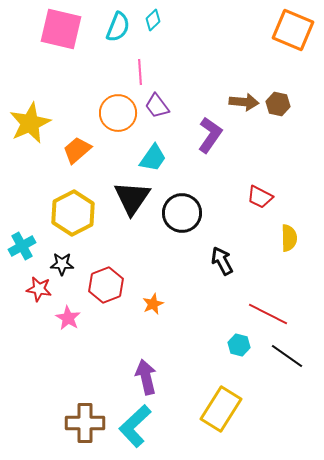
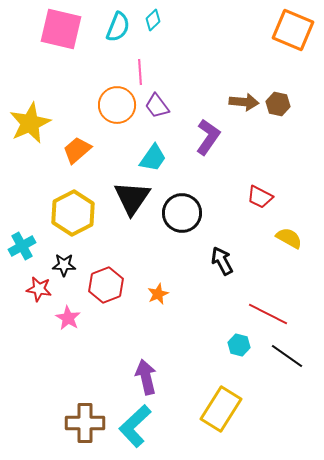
orange circle: moved 1 px left, 8 px up
purple L-shape: moved 2 px left, 2 px down
yellow semicircle: rotated 60 degrees counterclockwise
black star: moved 2 px right, 1 px down
orange star: moved 5 px right, 10 px up
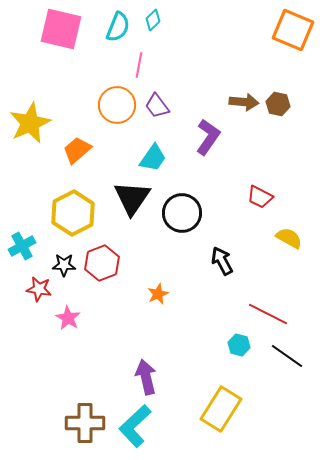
pink line: moved 1 px left, 7 px up; rotated 15 degrees clockwise
red hexagon: moved 4 px left, 22 px up
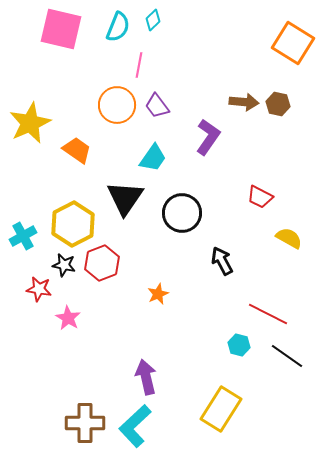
orange square: moved 13 px down; rotated 9 degrees clockwise
orange trapezoid: rotated 76 degrees clockwise
black triangle: moved 7 px left
yellow hexagon: moved 11 px down
cyan cross: moved 1 px right, 10 px up
black star: rotated 10 degrees clockwise
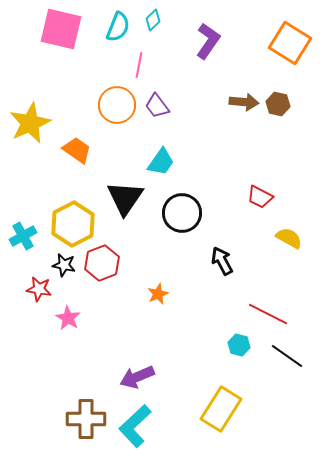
orange square: moved 3 px left
purple L-shape: moved 96 px up
cyan trapezoid: moved 8 px right, 4 px down
purple arrow: moved 9 px left; rotated 100 degrees counterclockwise
brown cross: moved 1 px right, 4 px up
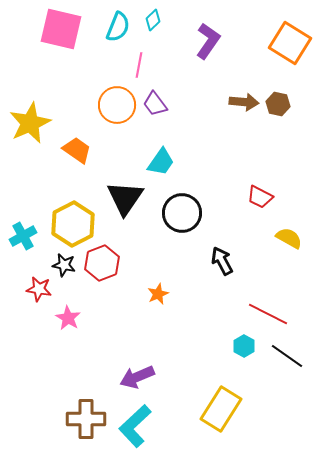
purple trapezoid: moved 2 px left, 2 px up
cyan hexagon: moved 5 px right, 1 px down; rotated 15 degrees clockwise
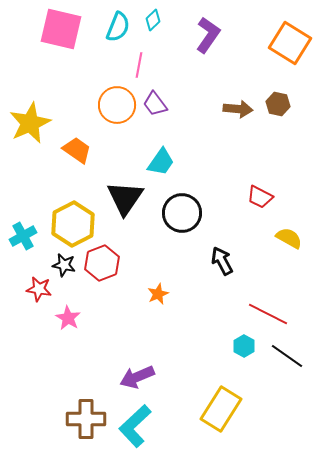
purple L-shape: moved 6 px up
brown arrow: moved 6 px left, 7 px down
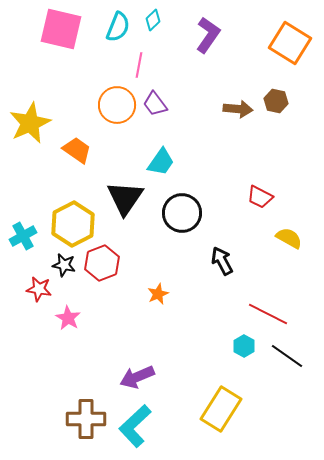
brown hexagon: moved 2 px left, 3 px up
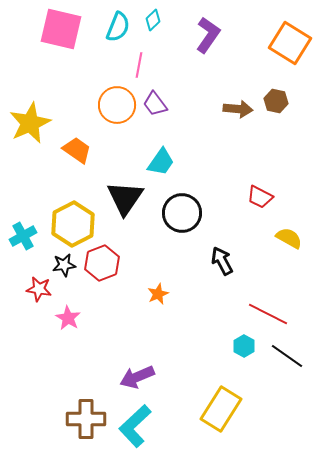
black star: rotated 20 degrees counterclockwise
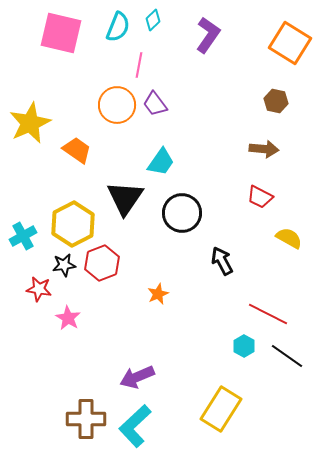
pink square: moved 4 px down
brown arrow: moved 26 px right, 40 px down
